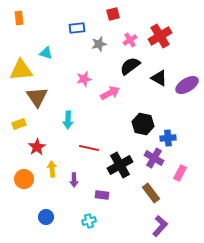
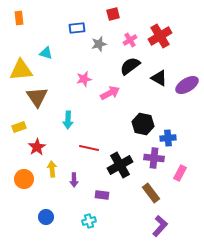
yellow rectangle: moved 3 px down
purple cross: rotated 24 degrees counterclockwise
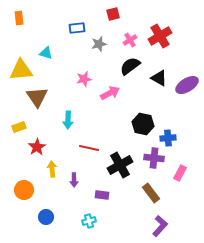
orange circle: moved 11 px down
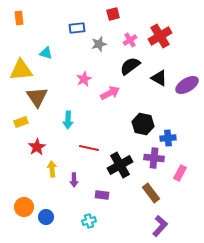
pink star: rotated 14 degrees counterclockwise
yellow rectangle: moved 2 px right, 5 px up
orange circle: moved 17 px down
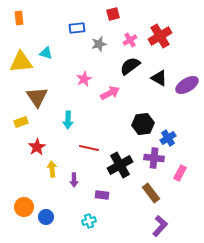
yellow triangle: moved 8 px up
black hexagon: rotated 20 degrees counterclockwise
blue cross: rotated 28 degrees counterclockwise
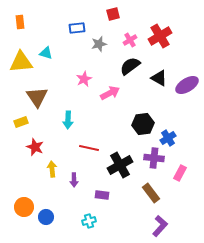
orange rectangle: moved 1 px right, 4 px down
red star: moved 2 px left; rotated 18 degrees counterclockwise
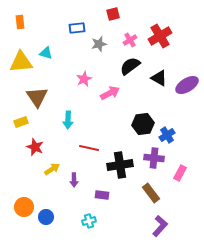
blue cross: moved 1 px left, 3 px up
black cross: rotated 20 degrees clockwise
yellow arrow: rotated 63 degrees clockwise
